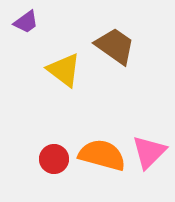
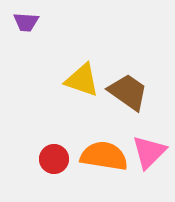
purple trapezoid: rotated 40 degrees clockwise
brown trapezoid: moved 13 px right, 46 px down
yellow triangle: moved 18 px right, 10 px down; rotated 18 degrees counterclockwise
orange semicircle: moved 2 px right, 1 px down; rotated 6 degrees counterclockwise
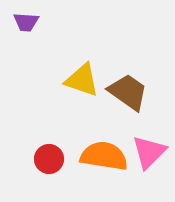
red circle: moved 5 px left
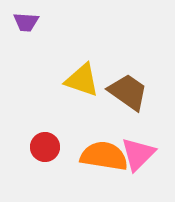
pink triangle: moved 11 px left, 2 px down
red circle: moved 4 px left, 12 px up
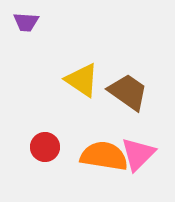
yellow triangle: rotated 15 degrees clockwise
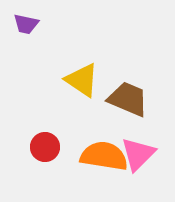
purple trapezoid: moved 2 px down; rotated 8 degrees clockwise
brown trapezoid: moved 7 px down; rotated 12 degrees counterclockwise
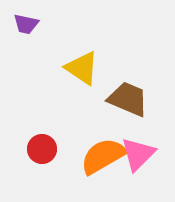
yellow triangle: moved 12 px up
red circle: moved 3 px left, 2 px down
orange semicircle: moved 1 px left; rotated 39 degrees counterclockwise
